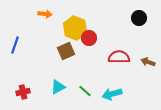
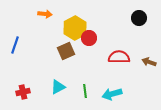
yellow hexagon: rotated 10 degrees clockwise
brown arrow: moved 1 px right
green line: rotated 40 degrees clockwise
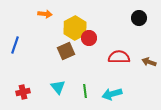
cyan triangle: rotated 42 degrees counterclockwise
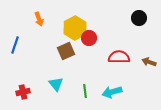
orange arrow: moved 6 px left, 5 px down; rotated 64 degrees clockwise
cyan triangle: moved 2 px left, 3 px up
cyan arrow: moved 2 px up
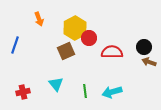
black circle: moved 5 px right, 29 px down
red semicircle: moved 7 px left, 5 px up
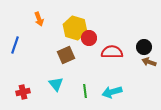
yellow hexagon: rotated 15 degrees counterclockwise
brown square: moved 4 px down
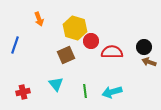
red circle: moved 2 px right, 3 px down
